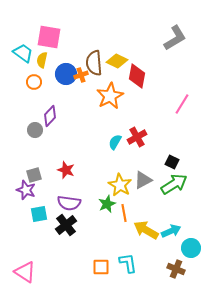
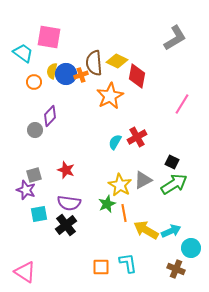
yellow semicircle: moved 10 px right, 11 px down
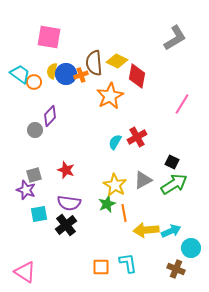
cyan trapezoid: moved 3 px left, 21 px down
yellow star: moved 5 px left
yellow arrow: rotated 35 degrees counterclockwise
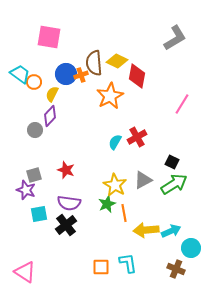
yellow semicircle: moved 23 px down; rotated 14 degrees clockwise
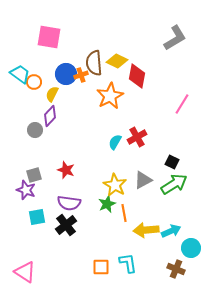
cyan square: moved 2 px left, 3 px down
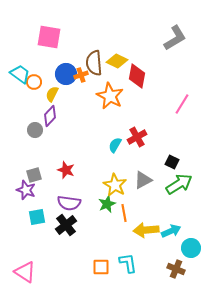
orange star: rotated 16 degrees counterclockwise
cyan semicircle: moved 3 px down
green arrow: moved 5 px right
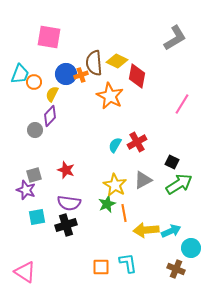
cyan trapezoid: rotated 75 degrees clockwise
red cross: moved 5 px down
black cross: rotated 20 degrees clockwise
